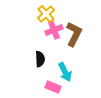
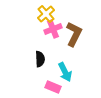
pink cross: moved 1 px left, 1 px up
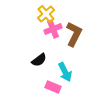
black semicircle: moved 1 px left, 1 px down; rotated 56 degrees clockwise
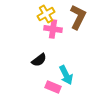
yellow cross: rotated 12 degrees clockwise
pink cross: rotated 30 degrees clockwise
brown L-shape: moved 4 px right, 17 px up
cyan arrow: moved 1 px right, 3 px down
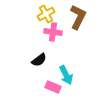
pink cross: moved 3 px down
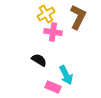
black semicircle: rotated 112 degrees counterclockwise
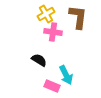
brown L-shape: rotated 20 degrees counterclockwise
pink rectangle: moved 1 px left, 1 px up
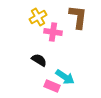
yellow cross: moved 8 px left, 3 px down
cyan arrow: moved 1 px left, 2 px down; rotated 30 degrees counterclockwise
